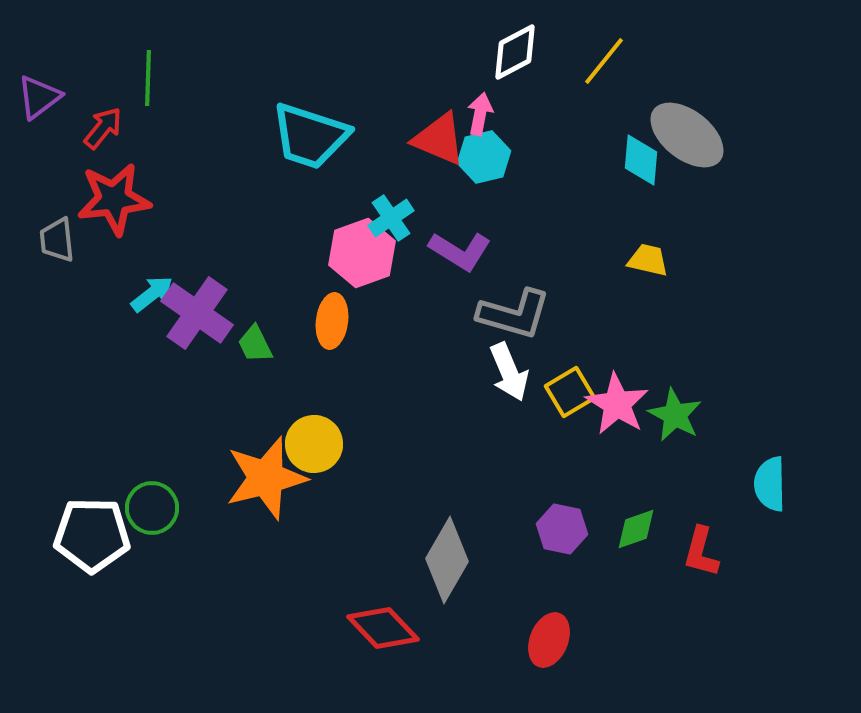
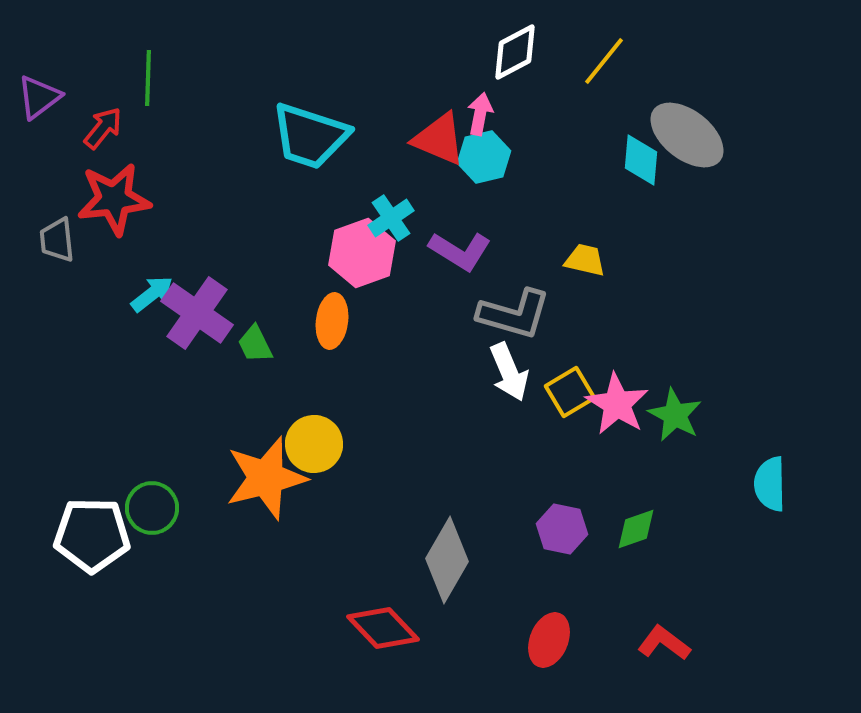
yellow trapezoid: moved 63 px left
red L-shape: moved 37 px left, 91 px down; rotated 112 degrees clockwise
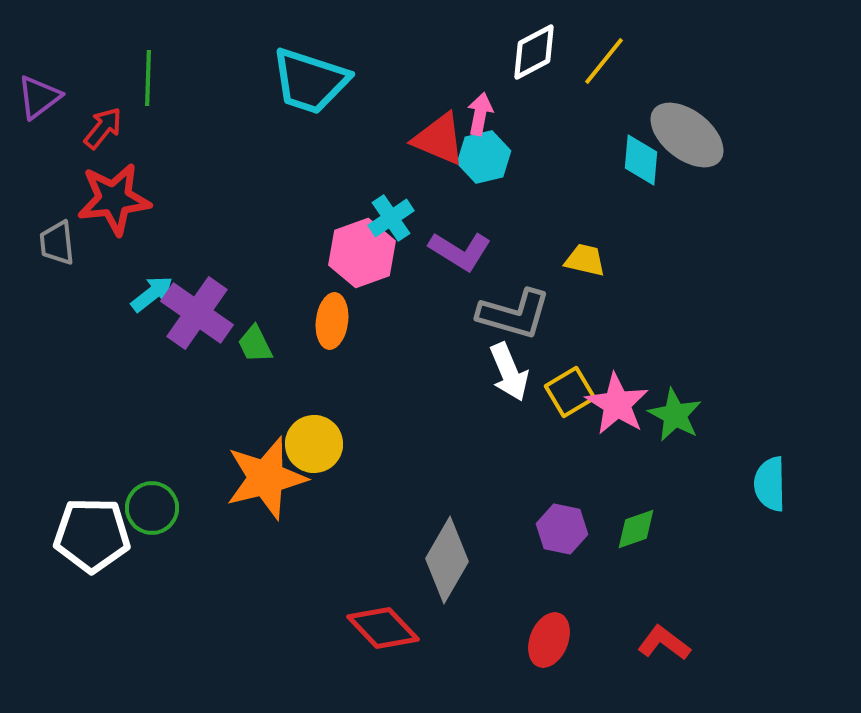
white diamond: moved 19 px right
cyan trapezoid: moved 55 px up
gray trapezoid: moved 3 px down
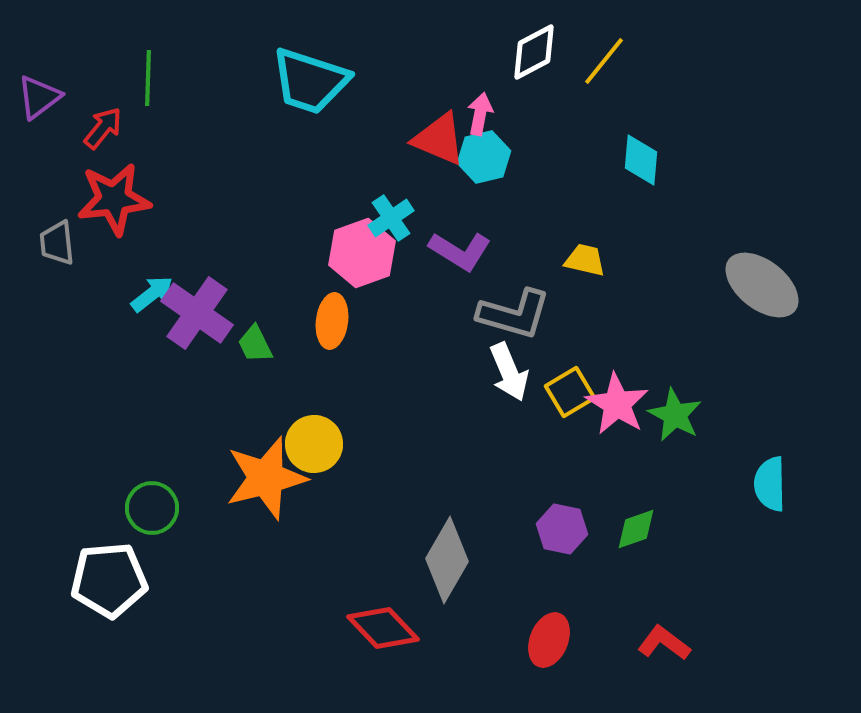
gray ellipse: moved 75 px right, 150 px down
white pentagon: moved 17 px right, 45 px down; rotated 6 degrees counterclockwise
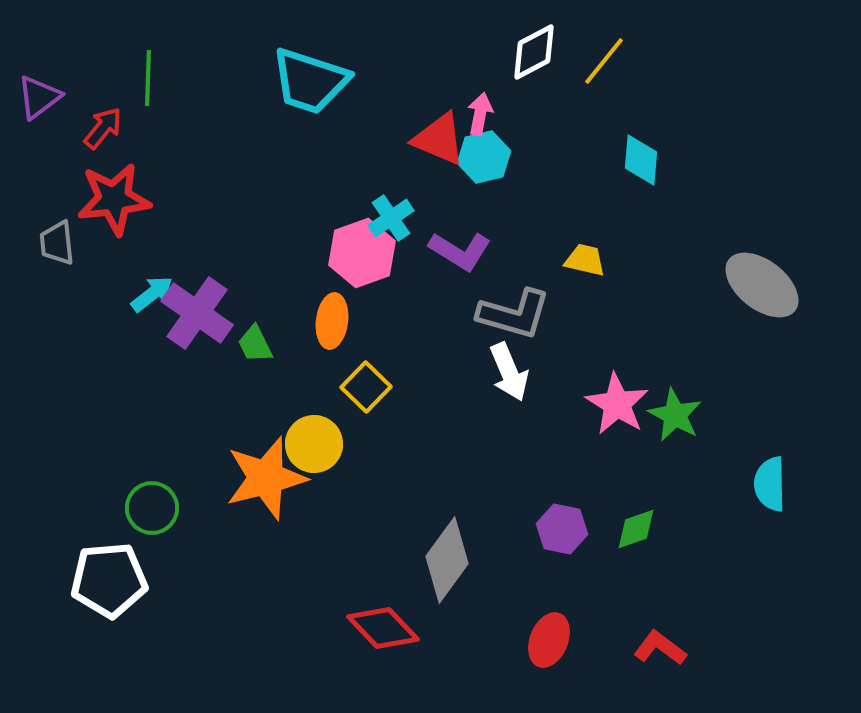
yellow square: moved 204 px left, 5 px up; rotated 15 degrees counterclockwise
gray diamond: rotated 6 degrees clockwise
red L-shape: moved 4 px left, 5 px down
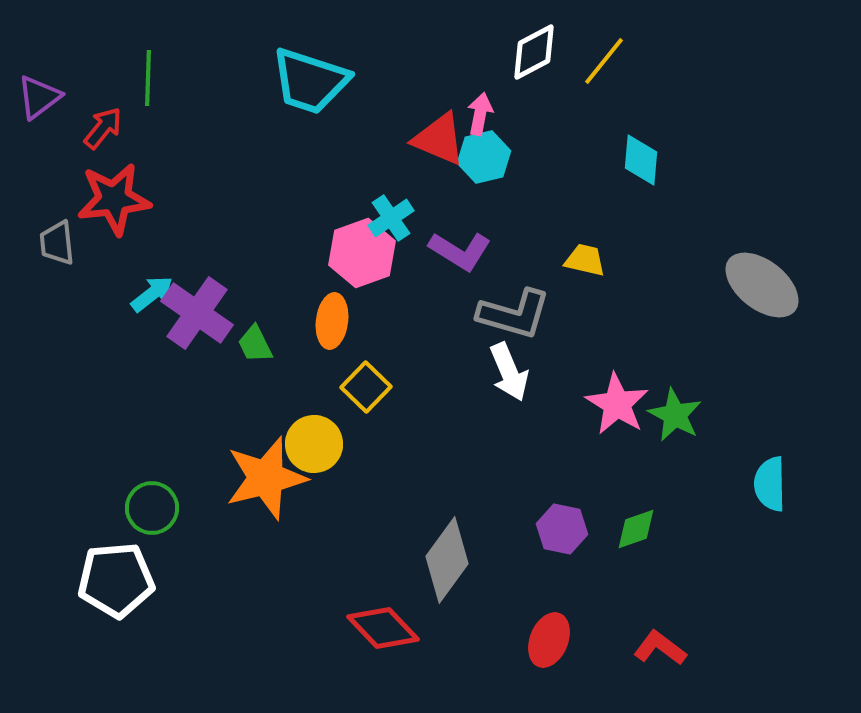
white pentagon: moved 7 px right
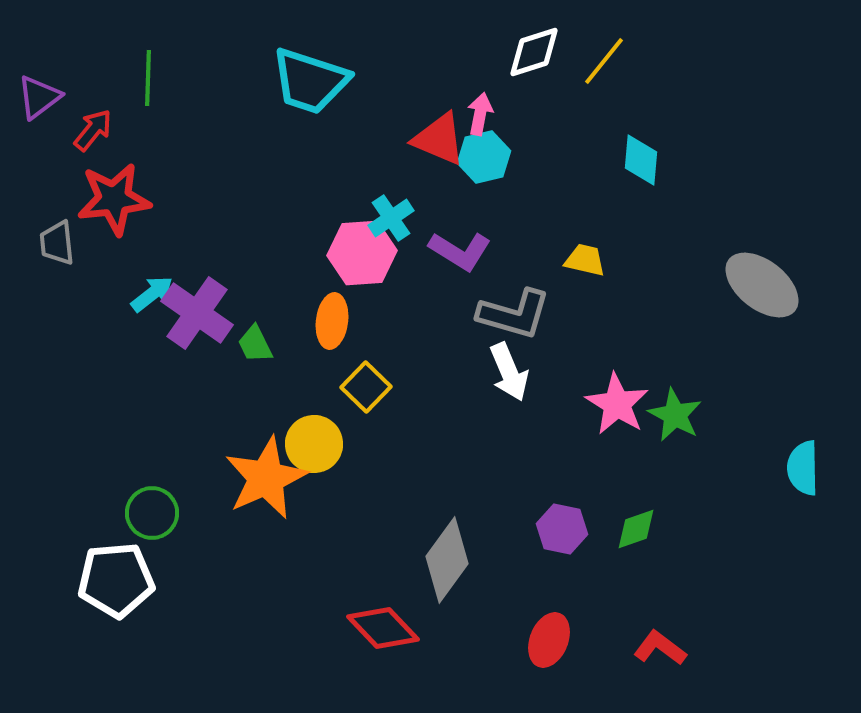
white diamond: rotated 10 degrees clockwise
red arrow: moved 10 px left, 2 px down
pink hexagon: rotated 16 degrees clockwise
orange star: rotated 10 degrees counterclockwise
cyan semicircle: moved 33 px right, 16 px up
green circle: moved 5 px down
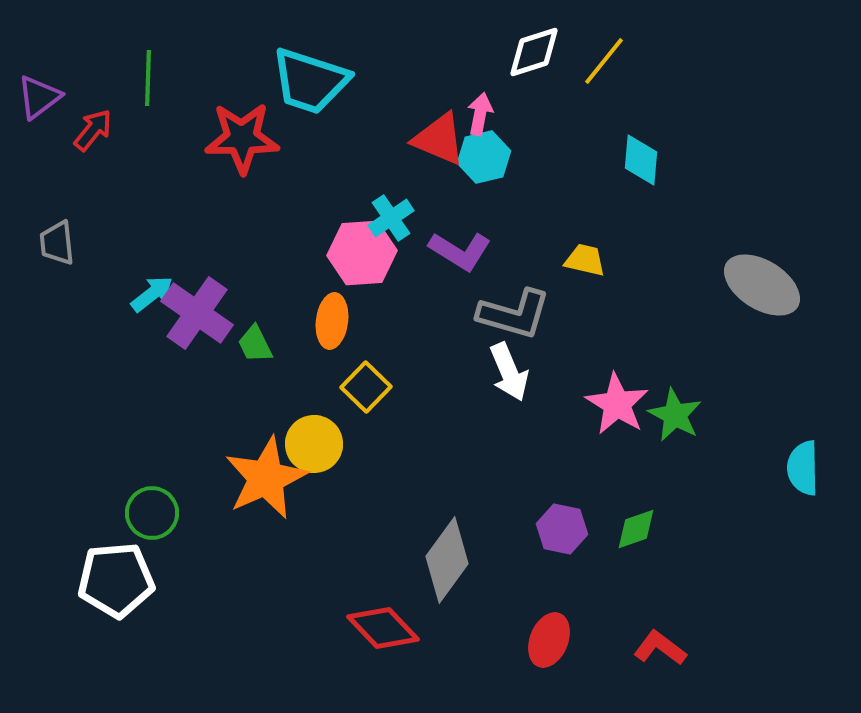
red star: moved 128 px right, 61 px up; rotated 6 degrees clockwise
gray ellipse: rotated 6 degrees counterclockwise
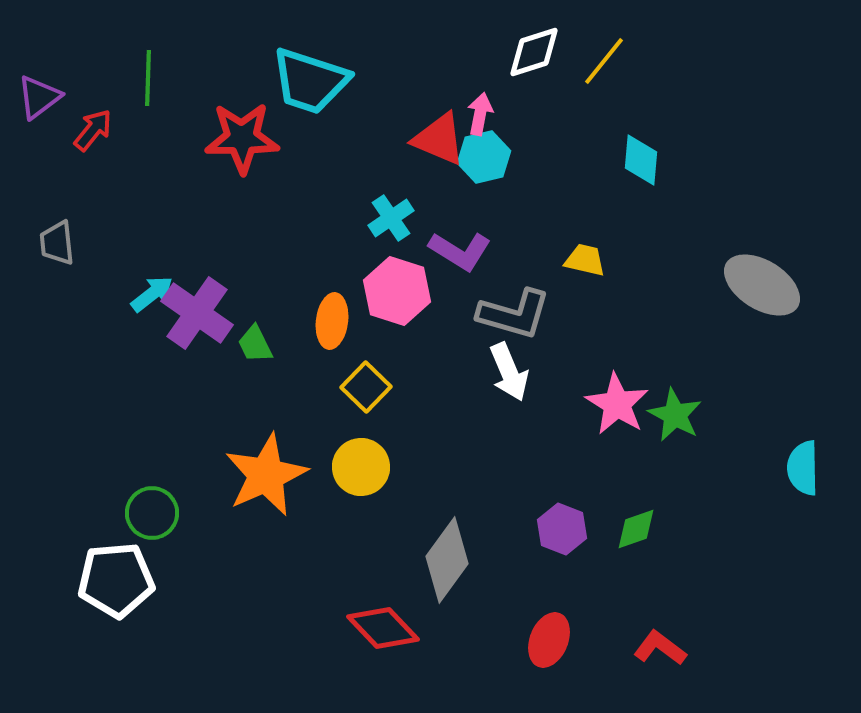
pink hexagon: moved 35 px right, 38 px down; rotated 22 degrees clockwise
yellow circle: moved 47 px right, 23 px down
orange star: moved 3 px up
purple hexagon: rotated 9 degrees clockwise
